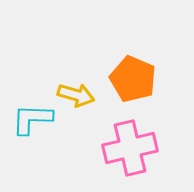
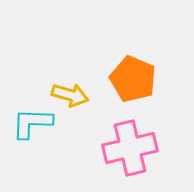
yellow arrow: moved 6 px left
cyan L-shape: moved 4 px down
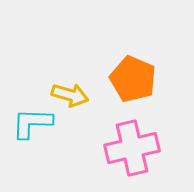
pink cross: moved 2 px right
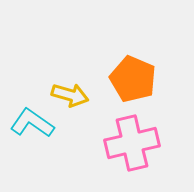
cyan L-shape: rotated 33 degrees clockwise
pink cross: moved 5 px up
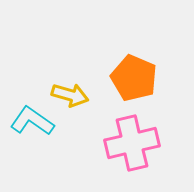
orange pentagon: moved 1 px right, 1 px up
cyan L-shape: moved 2 px up
